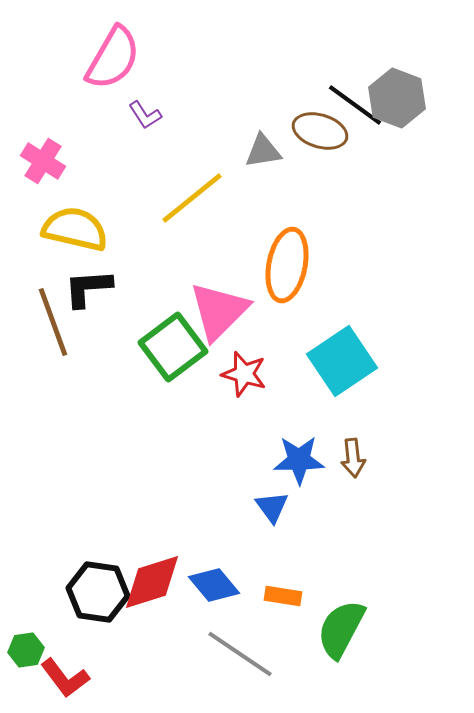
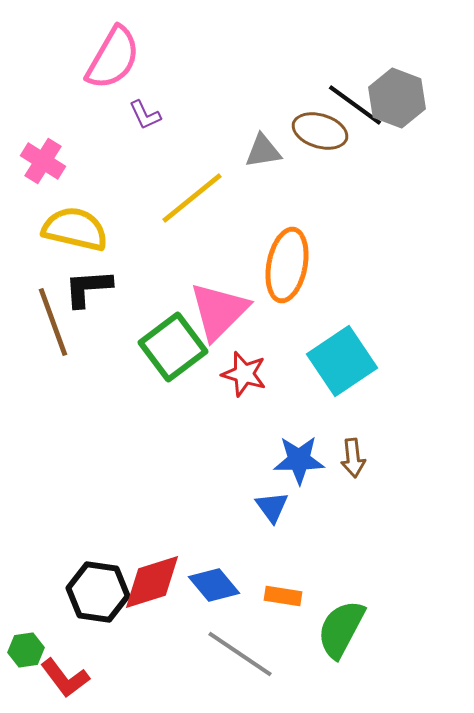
purple L-shape: rotated 8 degrees clockwise
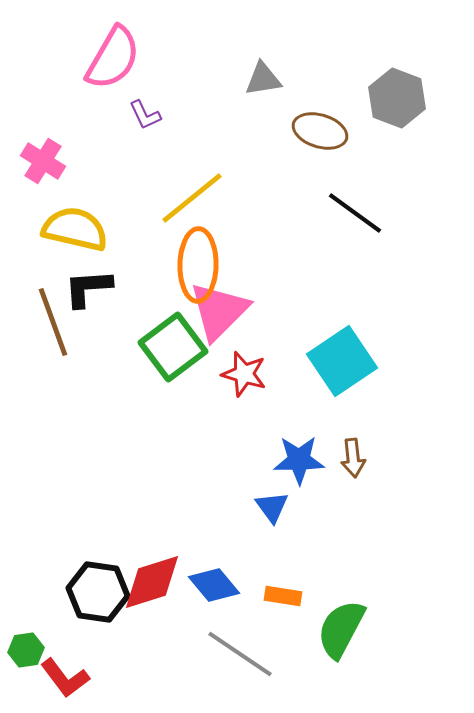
black line: moved 108 px down
gray triangle: moved 72 px up
orange ellipse: moved 89 px left; rotated 10 degrees counterclockwise
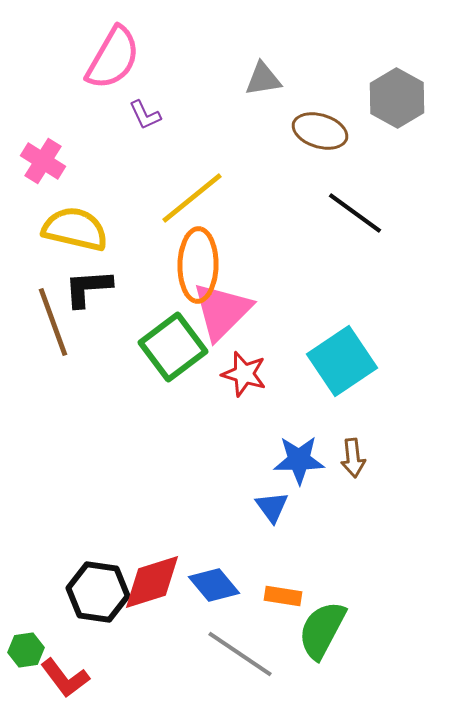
gray hexagon: rotated 8 degrees clockwise
pink triangle: moved 3 px right
green semicircle: moved 19 px left, 1 px down
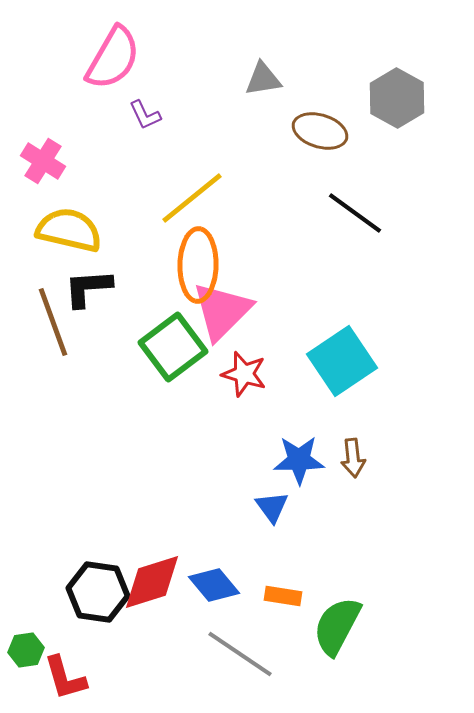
yellow semicircle: moved 6 px left, 1 px down
green semicircle: moved 15 px right, 4 px up
red L-shape: rotated 21 degrees clockwise
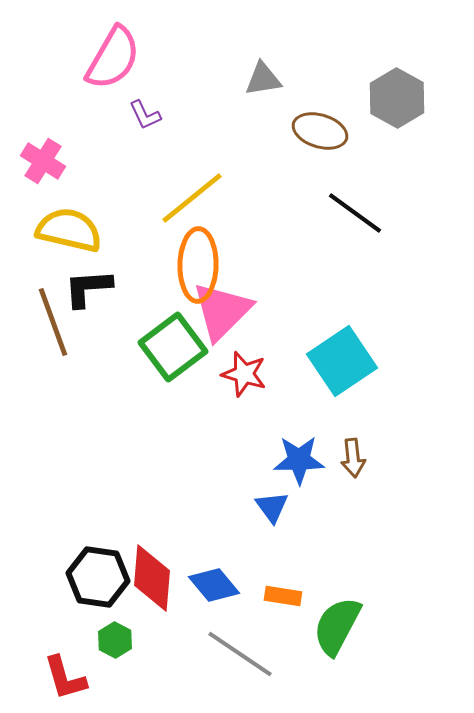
red diamond: moved 4 px up; rotated 68 degrees counterclockwise
black hexagon: moved 15 px up
green hexagon: moved 89 px right, 10 px up; rotated 24 degrees counterclockwise
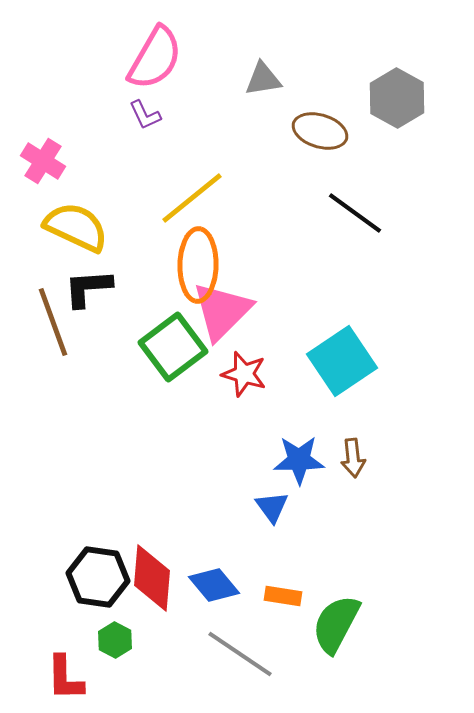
pink semicircle: moved 42 px right
yellow semicircle: moved 7 px right, 3 px up; rotated 12 degrees clockwise
green semicircle: moved 1 px left, 2 px up
red L-shape: rotated 15 degrees clockwise
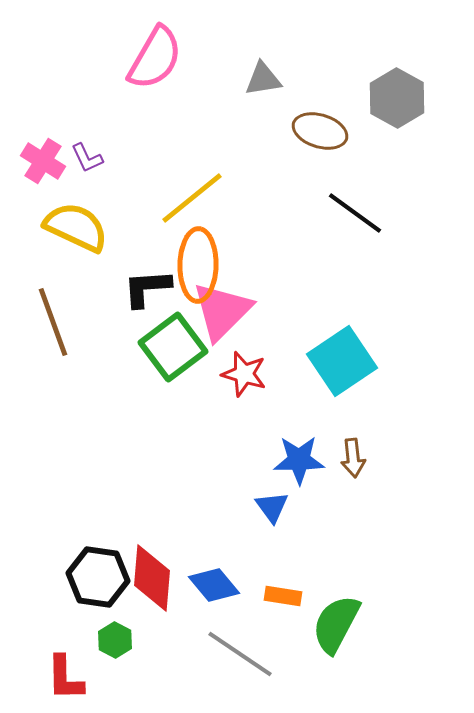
purple L-shape: moved 58 px left, 43 px down
black L-shape: moved 59 px right
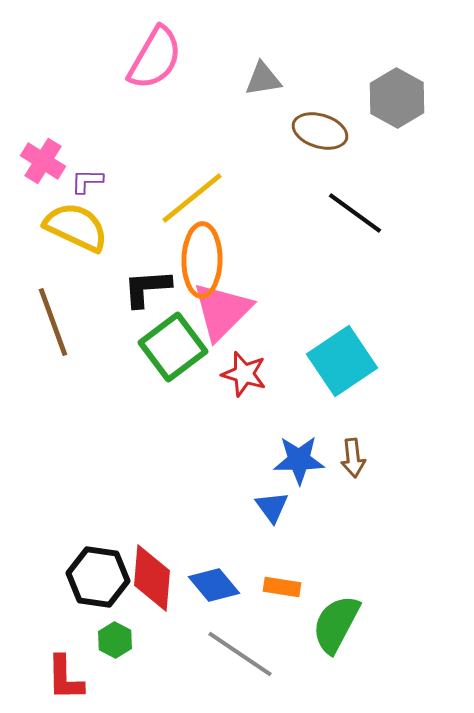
purple L-shape: moved 23 px down; rotated 116 degrees clockwise
orange ellipse: moved 4 px right, 5 px up
orange rectangle: moved 1 px left, 9 px up
